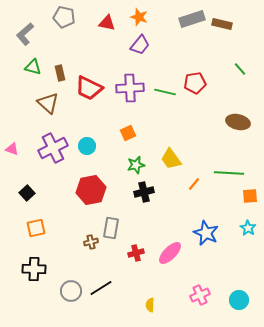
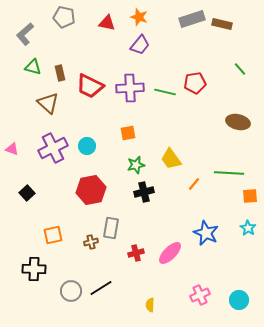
red trapezoid at (89, 88): moved 1 px right, 2 px up
orange square at (128, 133): rotated 14 degrees clockwise
orange square at (36, 228): moved 17 px right, 7 px down
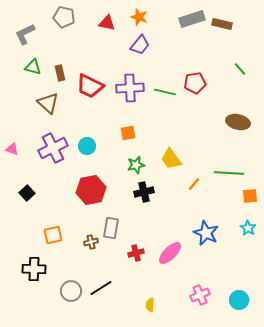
gray L-shape at (25, 34): rotated 15 degrees clockwise
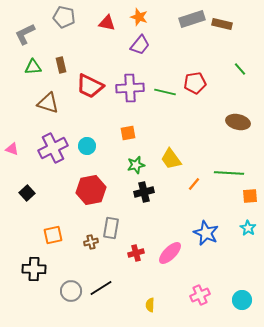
green triangle at (33, 67): rotated 18 degrees counterclockwise
brown rectangle at (60, 73): moved 1 px right, 8 px up
brown triangle at (48, 103): rotated 25 degrees counterclockwise
cyan circle at (239, 300): moved 3 px right
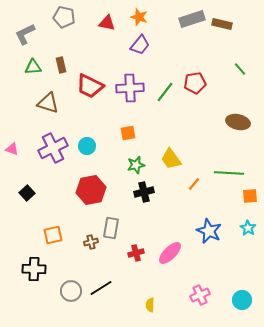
green line at (165, 92): rotated 65 degrees counterclockwise
blue star at (206, 233): moved 3 px right, 2 px up
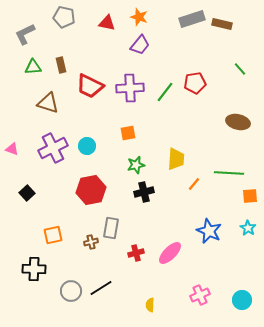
yellow trapezoid at (171, 159): moved 5 px right; rotated 140 degrees counterclockwise
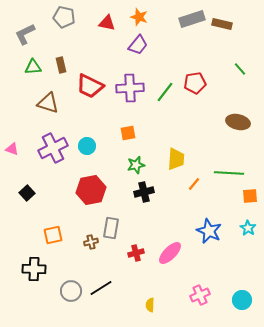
purple trapezoid at (140, 45): moved 2 px left
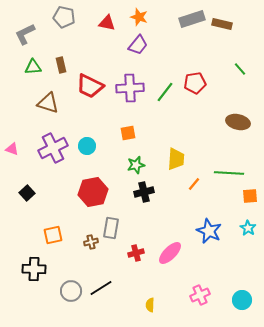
red hexagon at (91, 190): moved 2 px right, 2 px down
